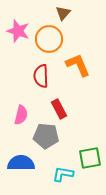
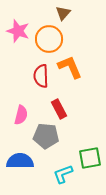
orange L-shape: moved 8 px left, 2 px down
blue semicircle: moved 1 px left, 2 px up
cyan L-shape: rotated 30 degrees counterclockwise
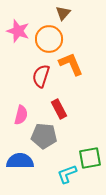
orange L-shape: moved 1 px right, 3 px up
red semicircle: rotated 20 degrees clockwise
gray pentagon: moved 2 px left
cyan L-shape: moved 4 px right
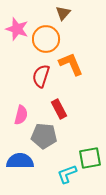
pink star: moved 1 px left, 2 px up
orange circle: moved 3 px left
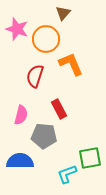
red semicircle: moved 6 px left
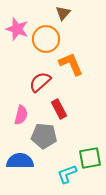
red semicircle: moved 5 px right, 6 px down; rotated 30 degrees clockwise
